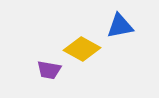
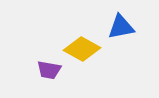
blue triangle: moved 1 px right, 1 px down
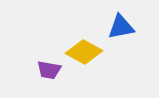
yellow diamond: moved 2 px right, 3 px down
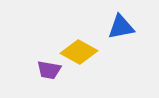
yellow diamond: moved 5 px left
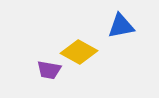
blue triangle: moved 1 px up
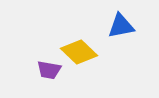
yellow diamond: rotated 15 degrees clockwise
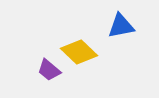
purple trapezoid: rotated 30 degrees clockwise
